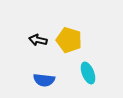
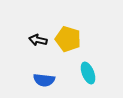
yellow pentagon: moved 1 px left, 1 px up
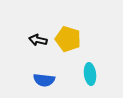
cyan ellipse: moved 2 px right, 1 px down; rotated 15 degrees clockwise
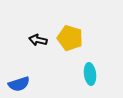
yellow pentagon: moved 2 px right, 1 px up
blue semicircle: moved 25 px left, 4 px down; rotated 25 degrees counterclockwise
